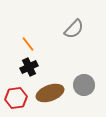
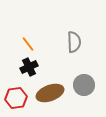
gray semicircle: moved 13 px down; rotated 45 degrees counterclockwise
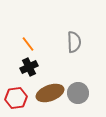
gray circle: moved 6 px left, 8 px down
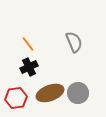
gray semicircle: rotated 20 degrees counterclockwise
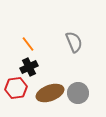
red hexagon: moved 10 px up
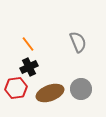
gray semicircle: moved 4 px right
gray circle: moved 3 px right, 4 px up
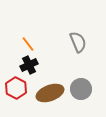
black cross: moved 2 px up
red hexagon: rotated 25 degrees counterclockwise
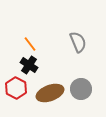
orange line: moved 2 px right
black cross: rotated 30 degrees counterclockwise
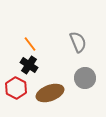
gray circle: moved 4 px right, 11 px up
